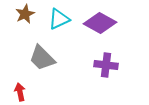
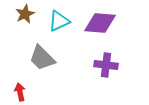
cyan triangle: moved 2 px down
purple diamond: rotated 24 degrees counterclockwise
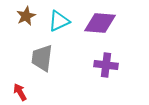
brown star: moved 1 px right, 2 px down
gray trapezoid: rotated 52 degrees clockwise
red arrow: rotated 18 degrees counterclockwise
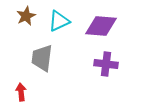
purple diamond: moved 1 px right, 3 px down
purple cross: moved 1 px up
red arrow: moved 1 px right; rotated 24 degrees clockwise
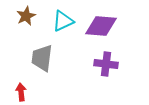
cyan triangle: moved 4 px right
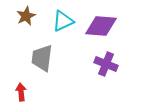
purple cross: rotated 15 degrees clockwise
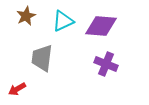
red arrow: moved 4 px left, 3 px up; rotated 114 degrees counterclockwise
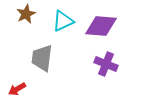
brown star: moved 2 px up
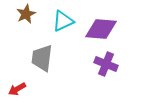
purple diamond: moved 3 px down
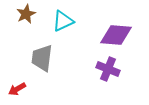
purple diamond: moved 15 px right, 6 px down
purple cross: moved 2 px right, 5 px down
